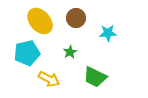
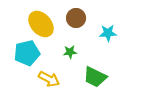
yellow ellipse: moved 1 px right, 3 px down
green star: rotated 24 degrees clockwise
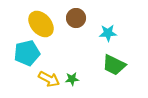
green star: moved 2 px right, 27 px down
green trapezoid: moved 19 px right, 12 px up
